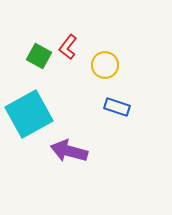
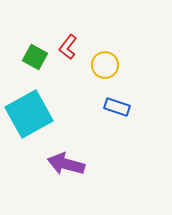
green square: moved 4 px left, 1 px down
purple arrow: moved 3 px left, 13 px down
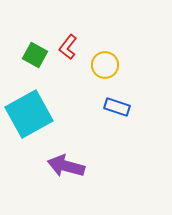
green square: moved 2 px up
purple arrow: moved 2 px down
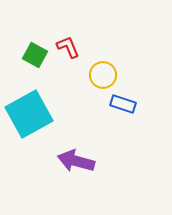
red L-shape: rotated 120 degrees clockwise
yellow circle: moved 2 px left, 10 px down
blue rectangle: moved 6 px right, 3 px up
purple arrow: moved 10 px right, 5 px up
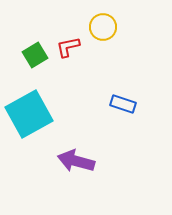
red L-shape: rotated 80 degrees counterclockwise
green square: rotated 30 degrees clockwise
yellow circle: moved 48 px up
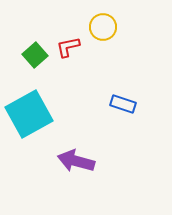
green square: rotated 10 degrees counterclockwise
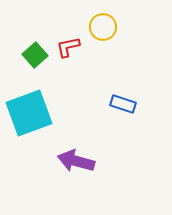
cyan square: moved 1 px up; rotated 9 degrees clockwise
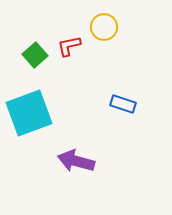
yellow circle: moved 1 px right
red L-shape: moved 1 px right, 1 px up
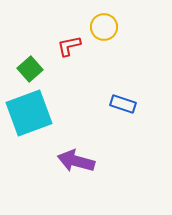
green square: moved 5 px left, 14 px down
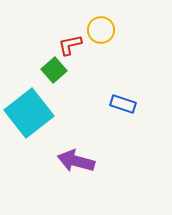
yellow circle: moved 3 px left, 3 px down
red L-shape: moved 1 px right, 1 px up
green square: moved 24 px right, 1 px down
cyan square: rotated 18 degrees counterclockwise
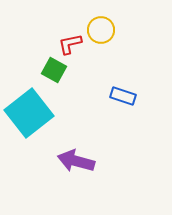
red L-shape: moved 1 px up
green square: rotated 20 degrees counterclockwise
blue rectangle: moved 8 px up
